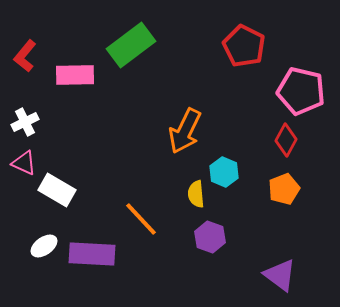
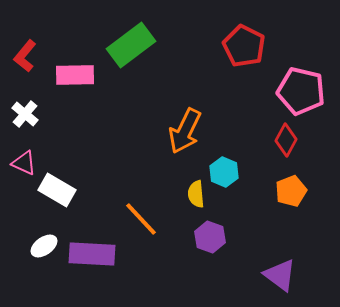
white cross: moved 8 px up; rotated 24 degrees counterclockwise
orange pentagon: moved 7 px right, 2 px down
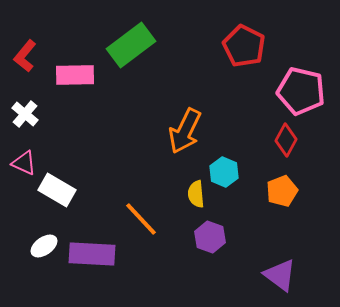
orange pentagon: moved 9 px left
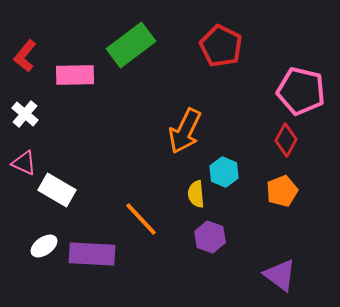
red pentagon: moved 23 px left
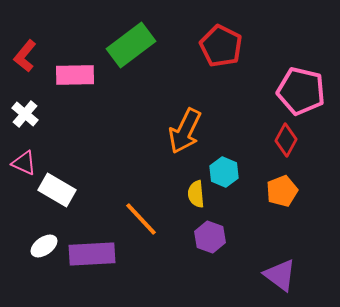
purple rectangle: rotated 6 degrees counterclockwise
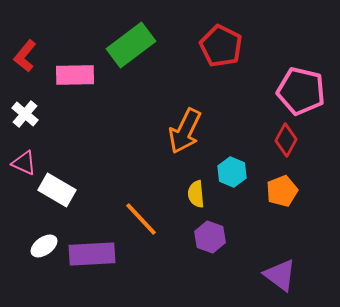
cyan hexagon: moved 8 px right
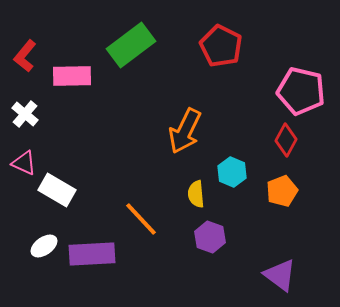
pink rectangle: moved 3 px left, 1 px down
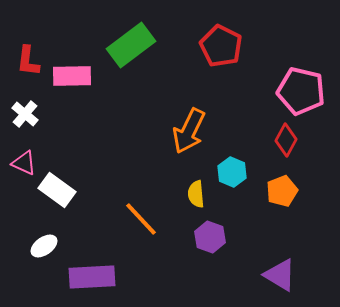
red L-shape: moved 3 px right, 5 px down; rotated 32 degrees counterclockwise
orange arrow: moved 4 px right
white rectangle: rotated 6 degrees clockwise
purple rectangle: moved 23 px down
purple triangle: rotated 6 degrees counterclockwise
